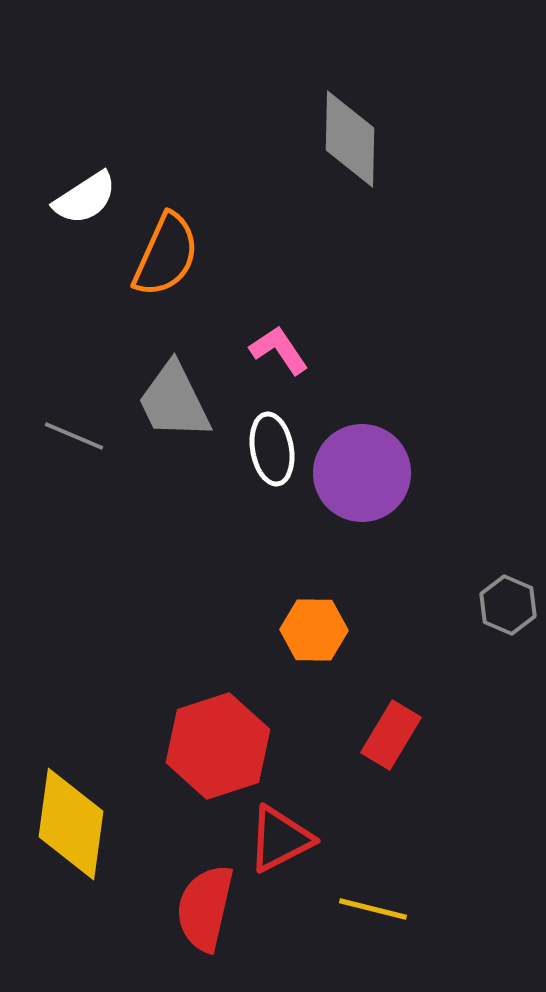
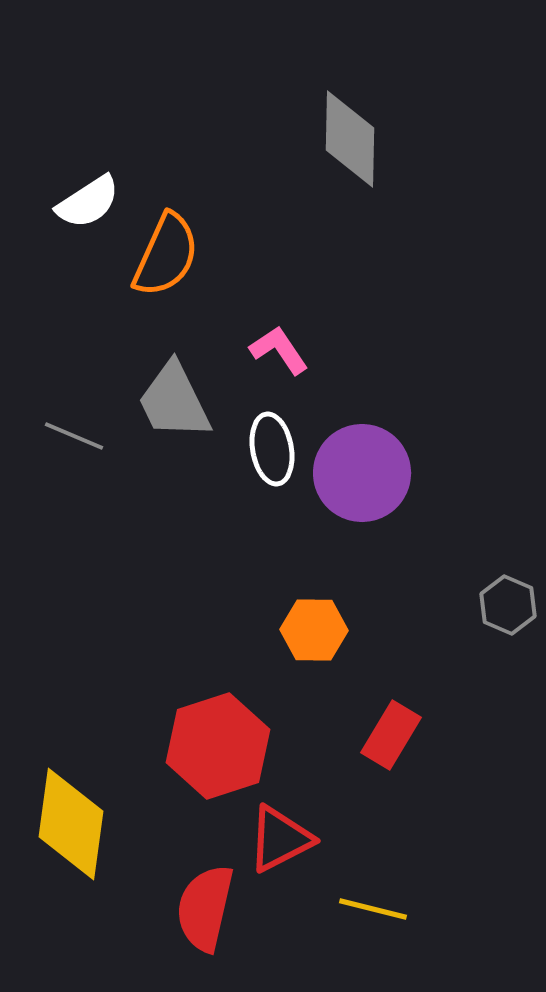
white semicircle: moved 3 px right, 4 px down
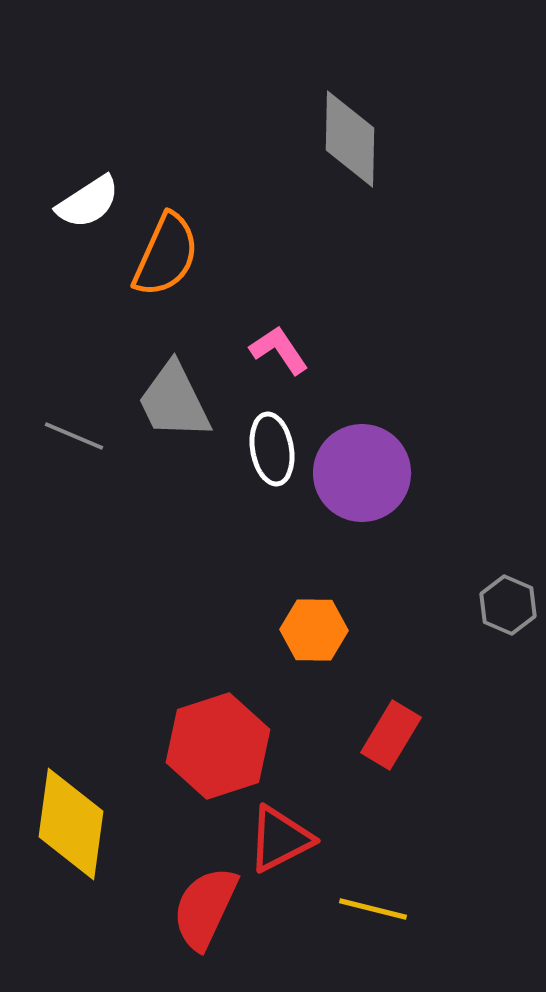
red semicircle: rotated 12 degrees clockwise
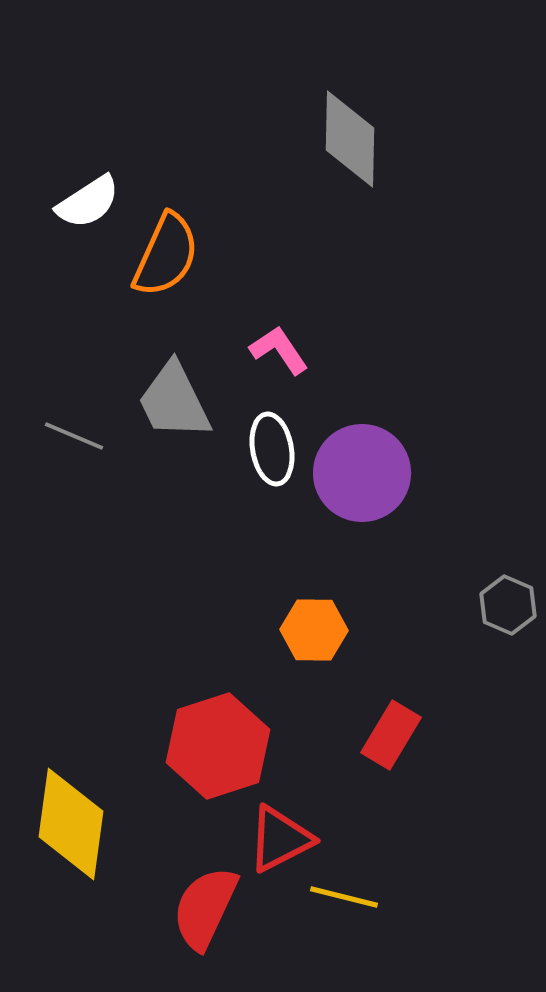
yellow line: moved 29 px left, 12 px up
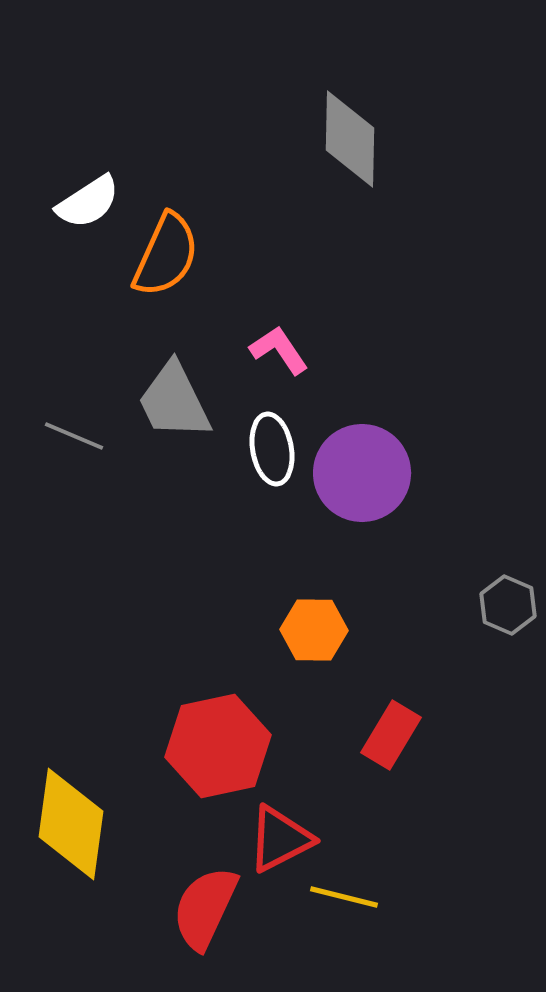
red hexagon: rotated 6 degrees clockwise
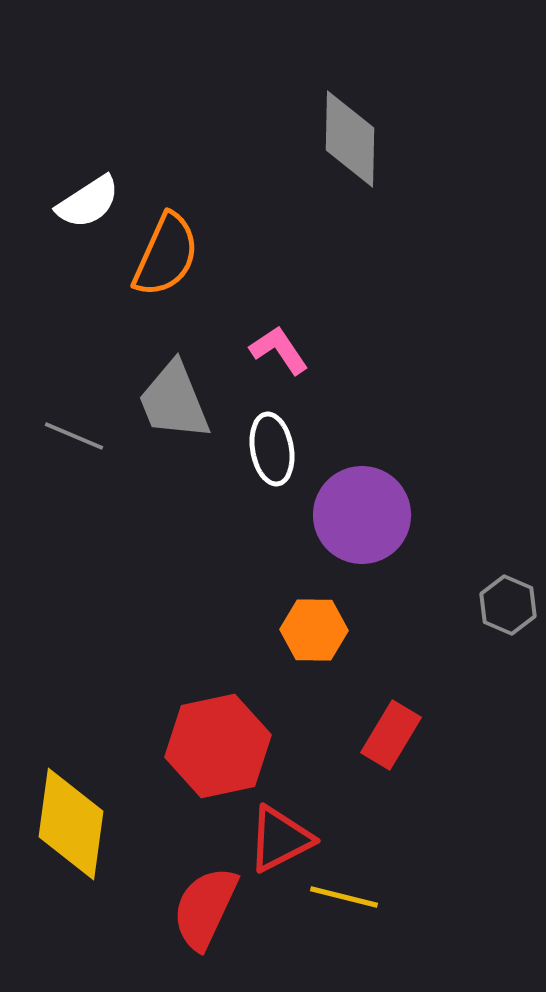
gray trapezoid: rotated 4 degrees clockwise
purple circle: moved 42 px down
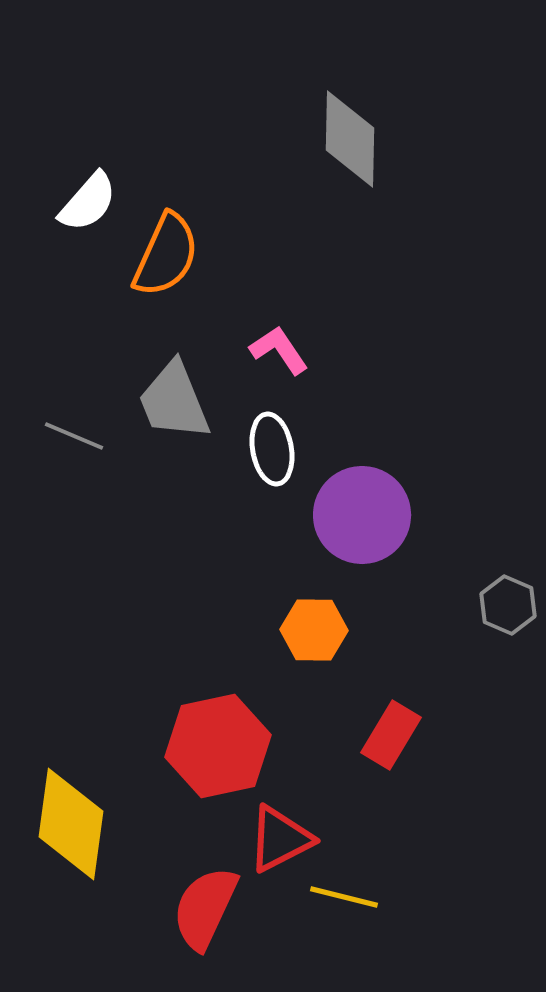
white semicircle: rotated 16 degrees counterclockwise
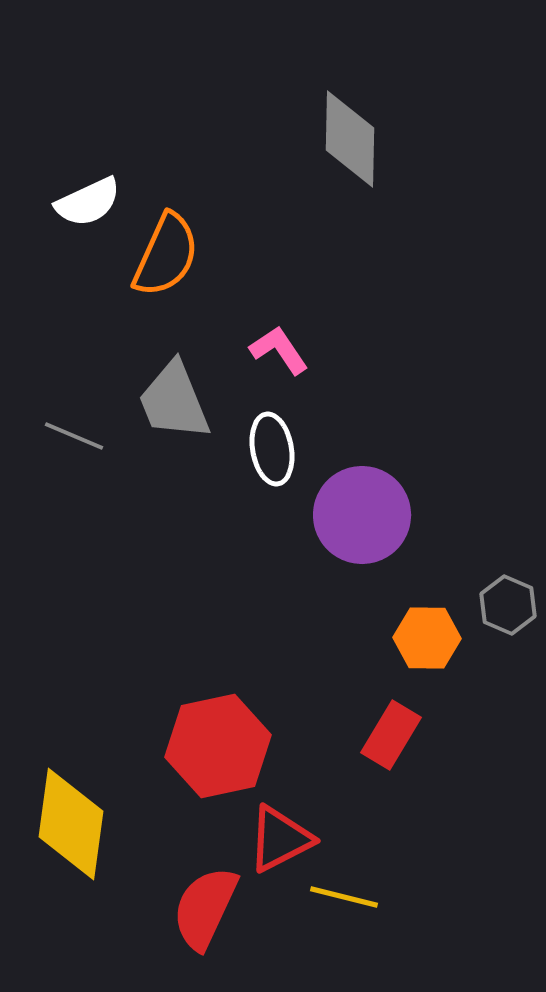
white semicircle: rotated 24 degrees clockwise
orange hexagon: moved 113 px right, 8 px down
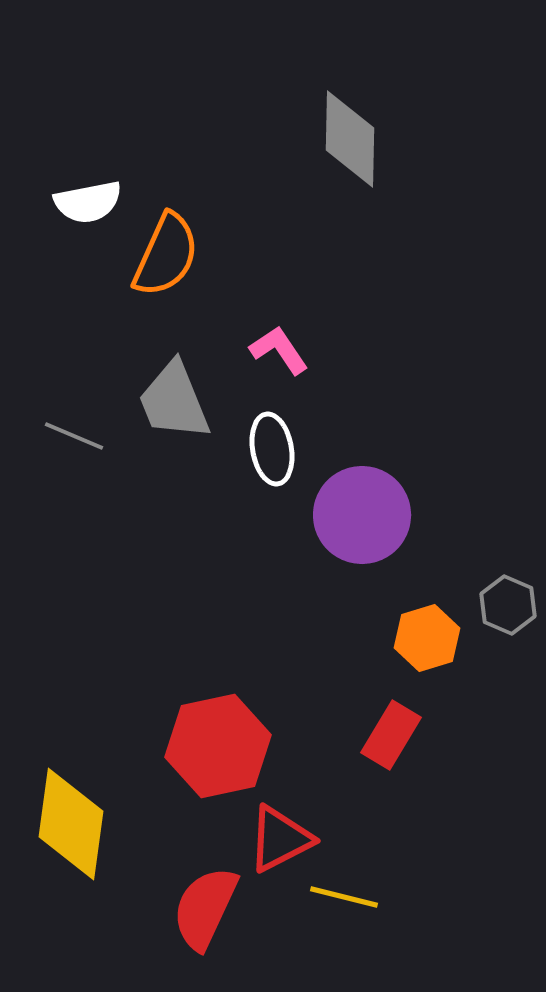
white semicircle: rotated 14 degrees clockwise
orange hexagon: rotated 18 degrees counterclockwise
